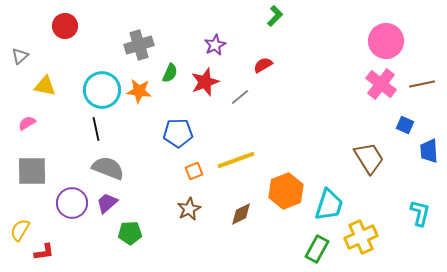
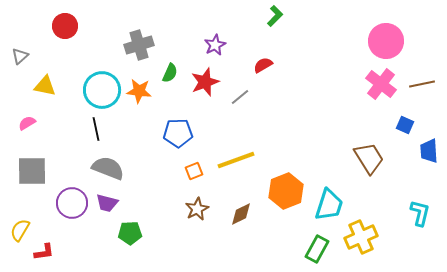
purple trapezoid: rotated 125 degrees counterclockwise
brown star: moved 8 px right
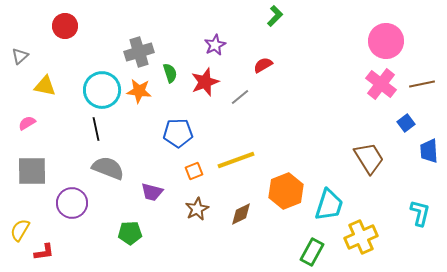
gray cross: moved 7 px down
green semicircle: rotated 42 degrees counterclockwise
blue square: moved 1 px right, 2 px up; rotated 30 degrees clockwise
purple trapezoid: moved 45 px right, 11 px up
green rectangle: moved 5 px left, 3 px down
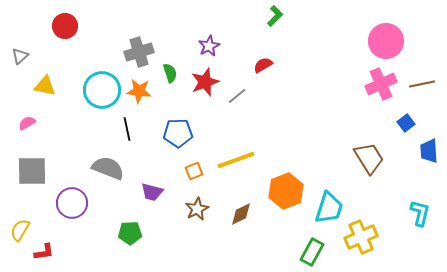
purple star: moved 6 px left, 1 px down
pink cross: rotated 28 degrees clockwise
gray line: moved 3 px left, 1 px up
black line: moved 31 px right
cyan trapezoid: moved 3 px down
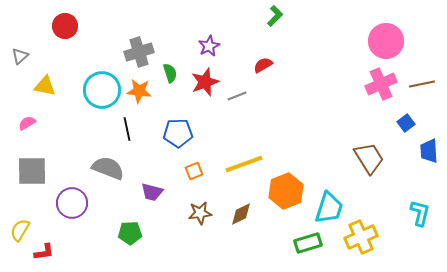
gray line: rotated 18 degrees clockwise
yellow line: moved 8 px right, 4 px down
brown star: moved 3 px right, 4 px down; rotated 20 degrees clockwise
green rectangle: moved 4 px left, 9 px up; rotated 44 degrees clockwise
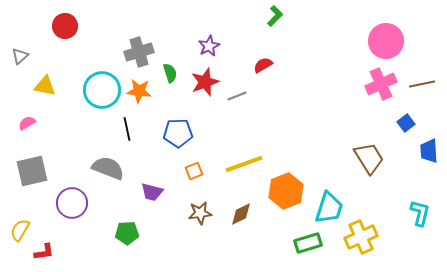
gray square: rotated 12 degrees counterclockwise
green pentagon: moved 3 px left
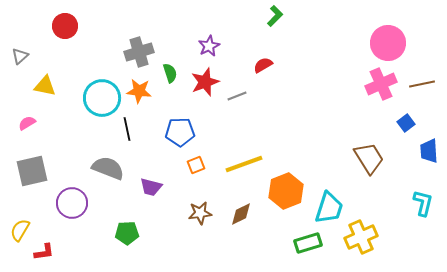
pink circle: moved 2 px right, 2 px down
cyan circle: moved 8 px down
blue pentagon: moved 2 px right, 1 px up
orange square: moved 2 px right, 6 px up
purple trapezoid: moved 1 px left, 5 px up
cyan L-shape: moved 3 px right, 10 px up
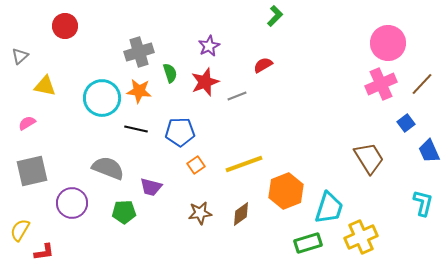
brown line: rotated 35 degrees counterclockwise
black line: moved 9 px right; rotated 65 degrees counterclockwise
blue trapezoid: rotated 20 degrees counterclockwise
orange square: rotated 12 degrees counterclockwise
brown diamond: rotated 10 degrees counterclockwise
green pentagon: moved 3 px left, 21 px up
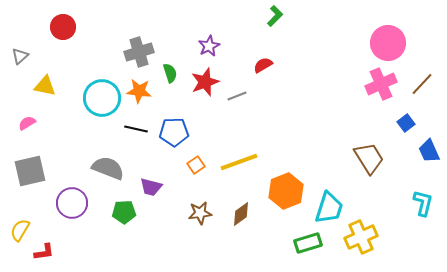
red circle: moved 2 px left, 1 px down
blue pentagon: moved 6 px left
yellow line: moved 5 px left, 2 px up
gray square: moved 2 px left
